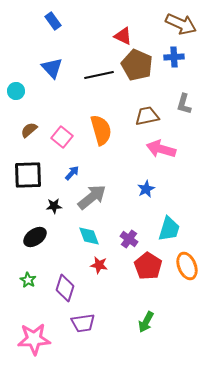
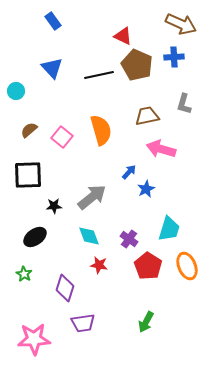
blue arrow: moved 57 px right, 1 px up
green star: moved 4 px left, 6 px up
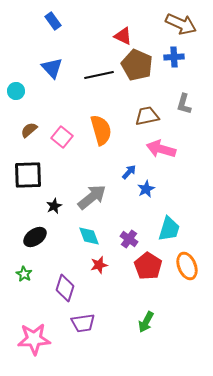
black star: rotated 21 degrees counterclockwise
red star: rotated 24 degrees counterclockwise
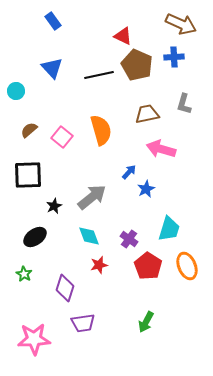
brown trapezoid: moved 2 px up
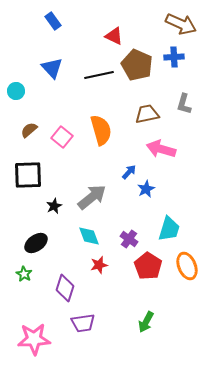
red triangle: moved 9 px left
black ellipse: moved 1 px right, 6 px down
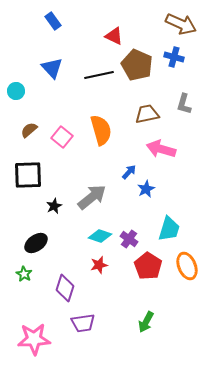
blue cross: rotated 18 degrees clockwise
cyan diamond: moved 11 px right; rotated 50 degrees counterclockwise
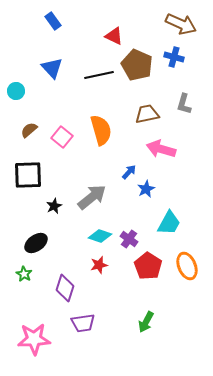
cyan trapezoid: moved 6 px up; rotated 12 degrees clockwise
